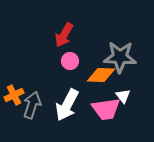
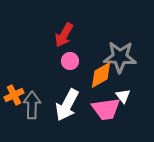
orange diamond: rotated 32 degrees counterclockwise
gray arrow: rotated 16 degrees counterclockwise
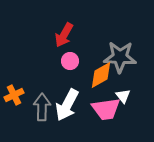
gray arrow: moved 10 px right, 2 px down
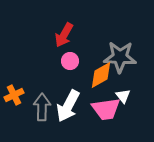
white arrow: moved 1 px right, 1 px down
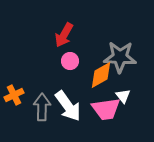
white arrow: rotated 64 degrees counterclockwise
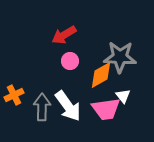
red arrow: rotated 30 degrees clockwise
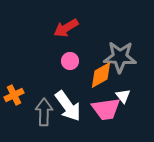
red arrow: moved 2 px right, 7 px up
gray arrow: moved 2 px right, 5 px down
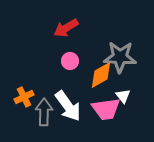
orange cross: moved 10 px right, 2 px down
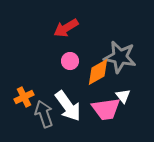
gray star: rotated 8 degrees clockwise
orange diamond: moved 3 px left, 3 px up
gray arrow: moved 2 px down; rotated 20 degrees counterclockwise
